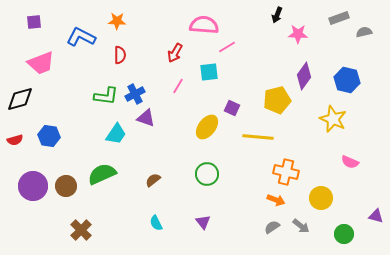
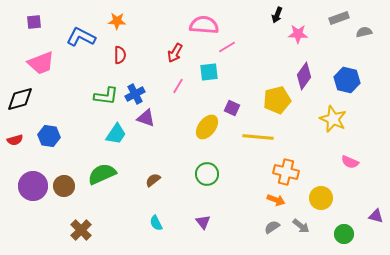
brown circle at (66, 186): moved 2 px left
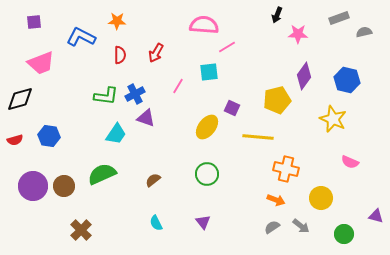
red arrow at (175, 53): moved 19 px left
orange cross at (286, 172): moved 3 px up
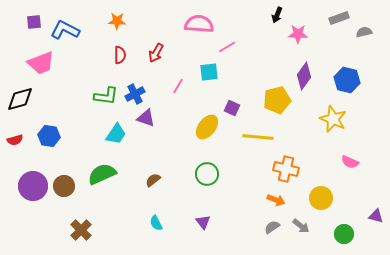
pink semicircle at (204, 25): moved 5 px left, 1 px up
blue L-shape at (81, 37): moved 16 px left, 7 px up
